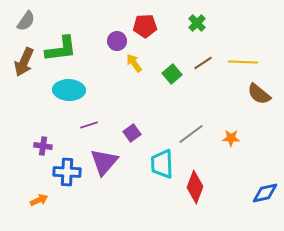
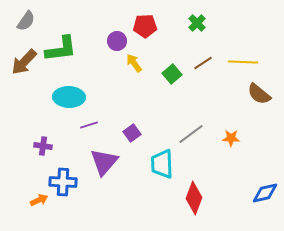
brown arrow: rotated 20 degrees clockwise
cyan ellipse: moved 7 px down
blue cross: moved 4 px left, 10 px down
red diamond: moved 1 px left, 11 px down
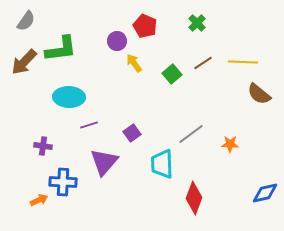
red pentagon: rotated 25 degrees clockwise
orange star: moved 1 px left, 6 px down
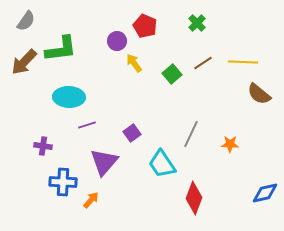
purple line: moved 2 px left
gray line: rotated 28 degrees counterclockwise
cyan trapezoid: rotated 32 degrees counterclockwise
orange arrow: moved 52 px right; rotated 24 degrees counterclockwise
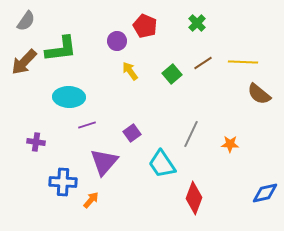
yellow arrow: moved 4 px left, 8 px down
purple cross: moved 7 px left, 4 px up
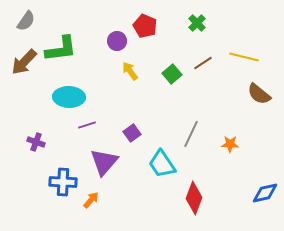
yellow line: moved 1 px right, 5 px up; rotated 12 degrees clockwise
purple cross: rotated 12 degrees clockwise
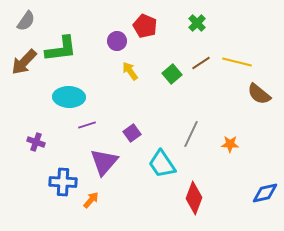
yellow line: moved 7 px left, 5 px down
brown line: moved 2 px left
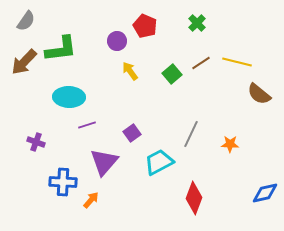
cyan trapezoid: moved 3 px left, 2 px up; rotated 96 degrees clockwise
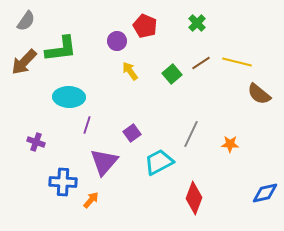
purple line: rotated 54 degrees counterclockwise
